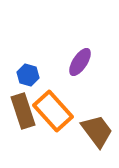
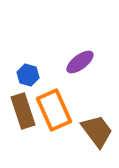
purple ellipse: rotated 20 degrees clockwise
orange rectangle: moved 1 px right, 1 px up; rotated 18 degrees clockwise
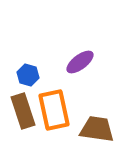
orange rectangle: rotated 12 degrees clockwise
brown trapezoid: moved 2 px up; rotated 45 degrees counterclockwise
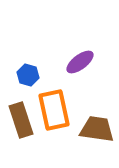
brown rectangle: moved 2 px left, 9 px down
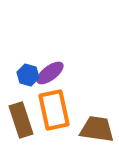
purple ellipse: moved 30 px left, 11 px down
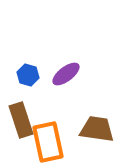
purple ellipse: moved 16 px right, 1 px down
orange rectangle: moved 6 px left, 32 px down
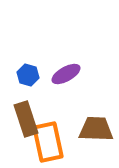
purple ellipse: rotated 8 degrees clockwise
brown rectangle: moved 5 px right, 1 px up
brown trapezoid: moved 1 px left; rotated 6 degrees counterclockwise
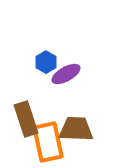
blue hexagon: moved 18 px right, 13 px up; rotated 15 degrees clockwise
brown trapezoid: moved 20 px left
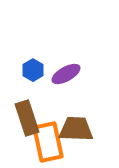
blue hexagon: moved 13 px left, 8 px down
brown rectangle: moved 1 px right, 1 px up
